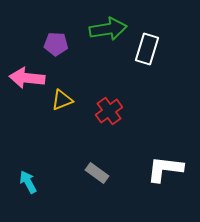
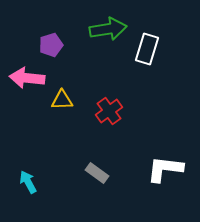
purple pentagon: moved 5 px left, 1 px down; rotated 20 degrees counterclockwise
yellow triangle: rotated 20 degrees clockwise
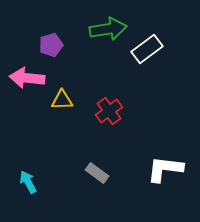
white rectangle: rotated 36 degrees clockwise
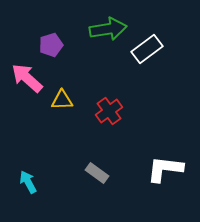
pink arrow: rotated 36 degrees clockwise
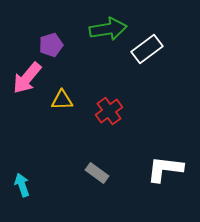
pink arrow: rotated 92 degrees counterclockwise
cyan arrow: moved 6 px left, 3 px down; rotated 10 degrees clockwise
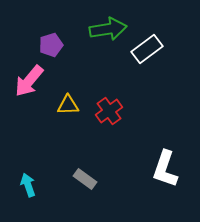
pink arrow: moved 2 px right, 3 px down
yellow triangle: moved 6 px right, 5 px down
white L-shape: rotated 78 degrees counterclockwise
gray rectangle: moved 12 px left, 6 px down
cyan arrow: moved 6 px right
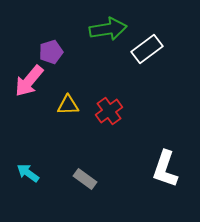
purple pentagon: moved 7 px down
cyan arrow: moved 12 px up; rotated 35 degrees counterclockwise
